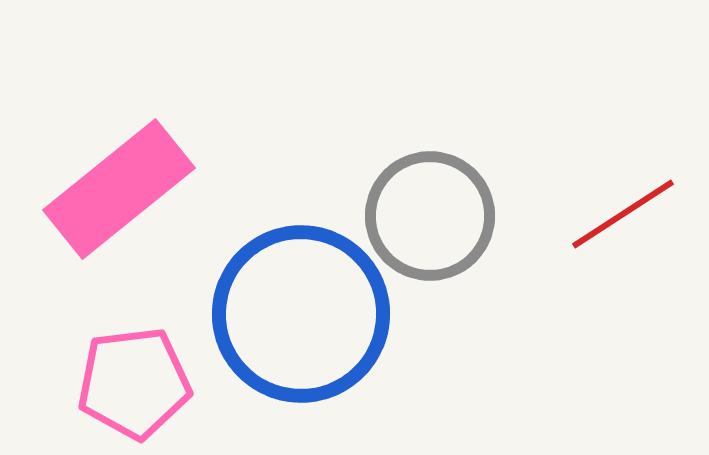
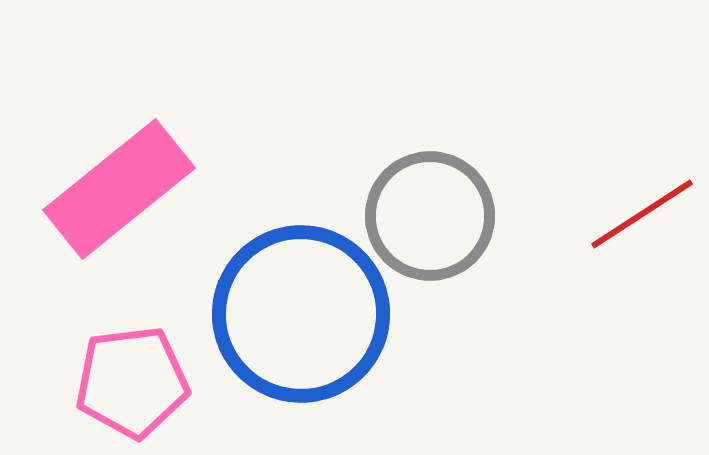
red line: moved 19 px right
pink pentagon: moved 2 px left, 1 px up
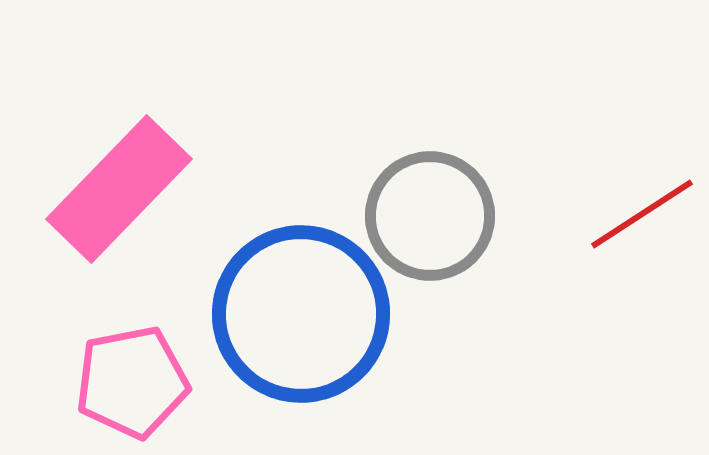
pink rectangle: rotated 7 degrees counterclockwise
pink pentagon: rotated 4 degrees counterclockwise
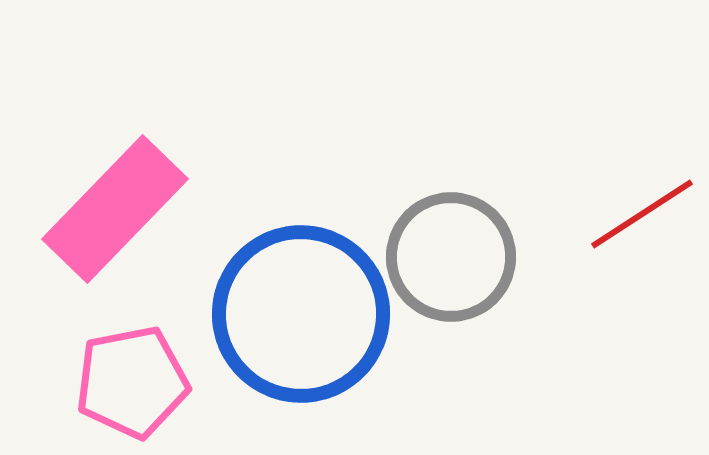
pink rectangle: moved 4 px left, 20 px down
gray circle: moved 21 px right, 41 px down
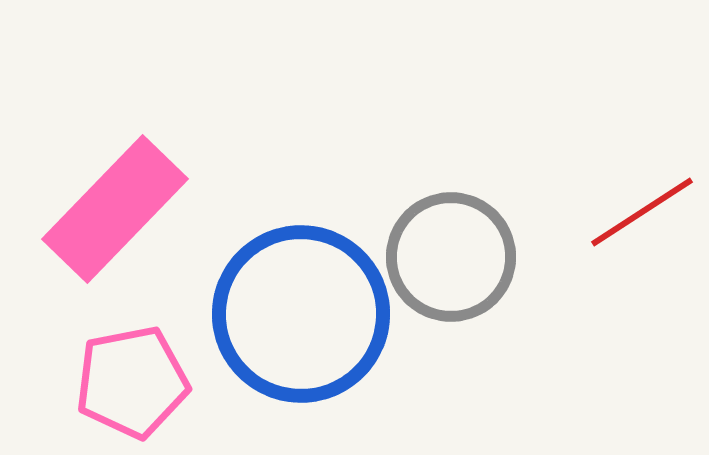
red line: moved 2 px up
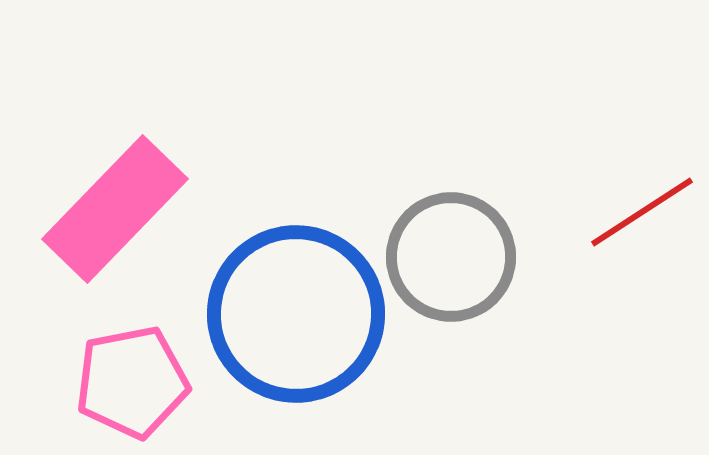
blue circle: moved 5 px left
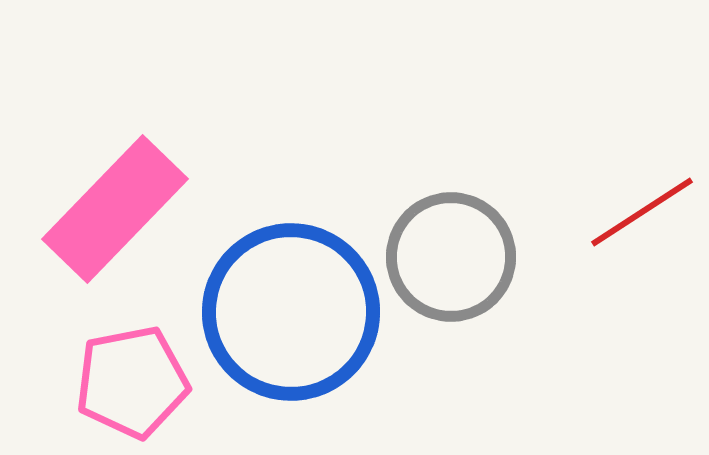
blue circle: moved 5 px left, 2 px up
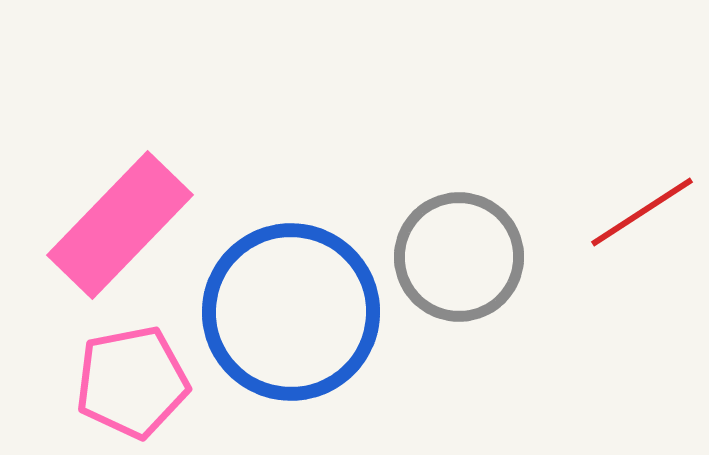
pink rectangle: moved 5 px right, 16 px down
gray circle: moved 8 px right
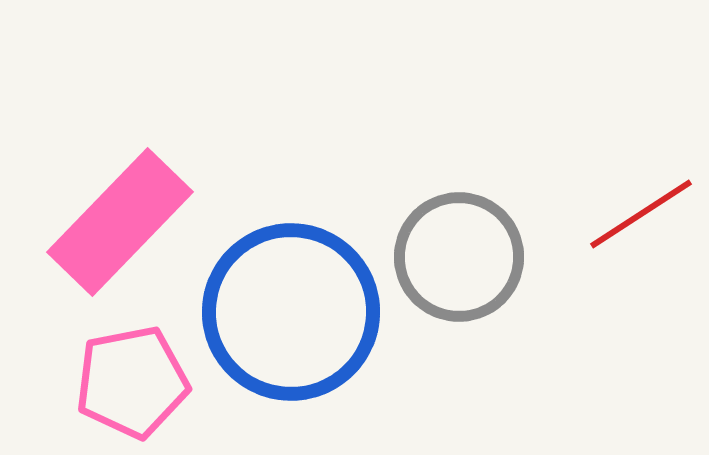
red line: moved 1 px left, 2 px down
pink rectangle: moved 3 px up
